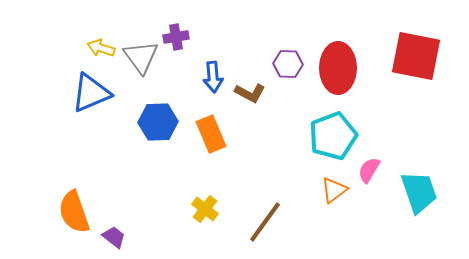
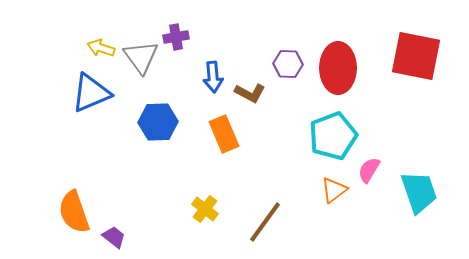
orange rectangle: moved 13 px right
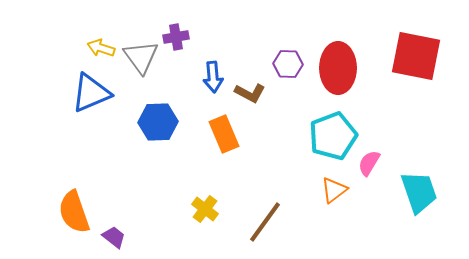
pink semicircle: moved 7 px up
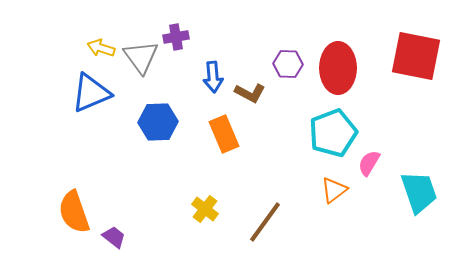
cyan pentagon: moved 3 px up
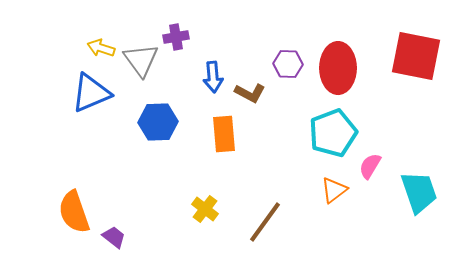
gray triangle: moved 3 px down
orange rectangle: rotated 18 degrees clockwise
pink semicircle: moved 1 px right, 3 px down
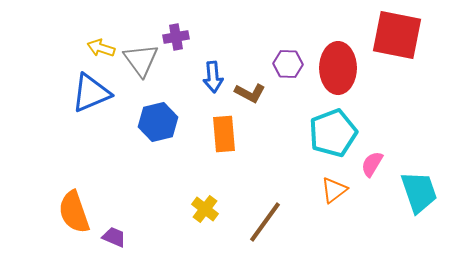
red square: moved 19 px left, 21 px up
blue hexagon: rotated 12 degrees counterclockwise
pink semicircle: moved 2 px right, 2 px up
purple trapezoid: rotated 15 degrees counterclockwise
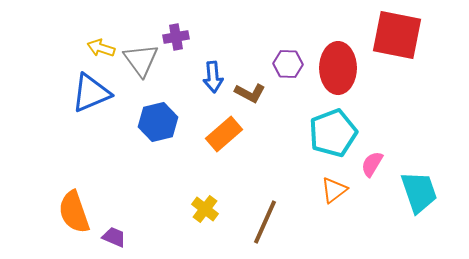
orange rectangle: rotated 54 degrees clockwise
brown line: rotated 12 degrees counterclockwise
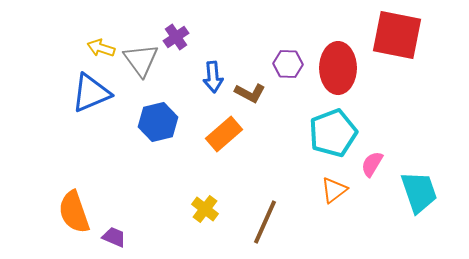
purple cross: rotated 25 degrees counterclockwise
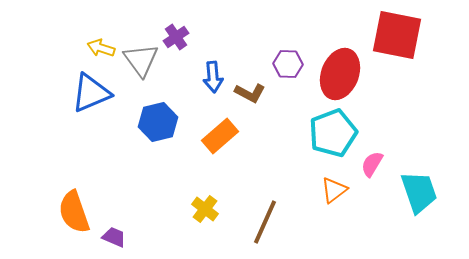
red ellipse: moved 2 px right, 6 px down; rotated 21 degrees clockwise
orange rectangle: moved 4 px left, 2 px down
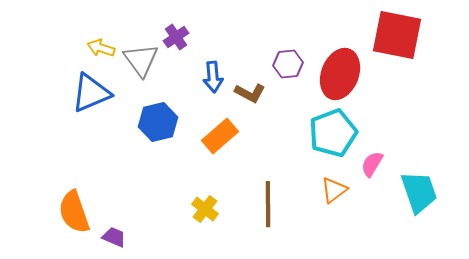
purple hexagon: rotated 8 degrees counterclockwise
brown line: moved 3 px right, 18 px up; rotated 24 degrees counterclockwise
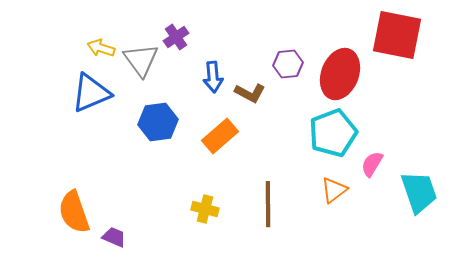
blue hexagon: rotated 6 degrees clockwise
yellow cross: rotated 24 degrees counterclockwise
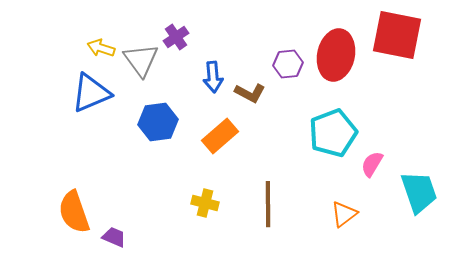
red ellipse: moved 4 px left, 19 px up; rotated 9 degrees counterclockwise
orange triangle: moved 10 px right, 24 px down
yellow cross: moved 6 px up
